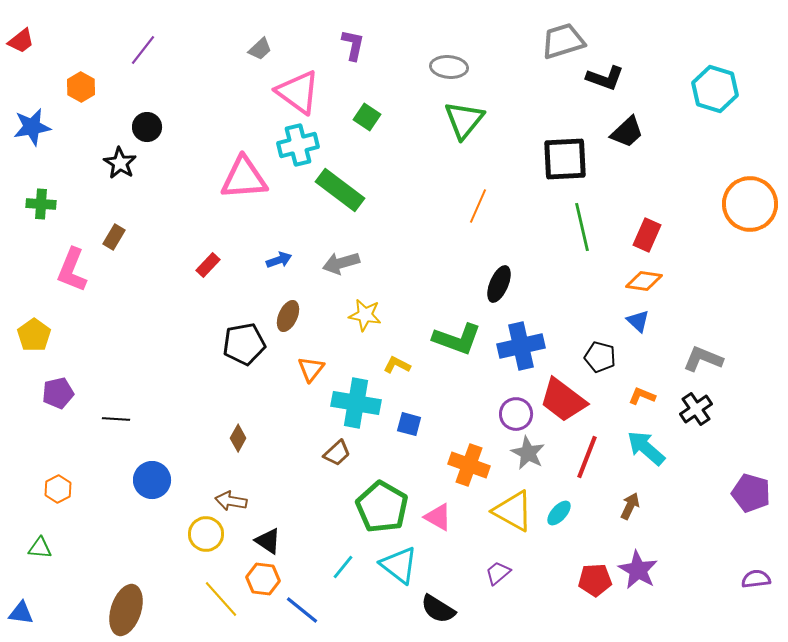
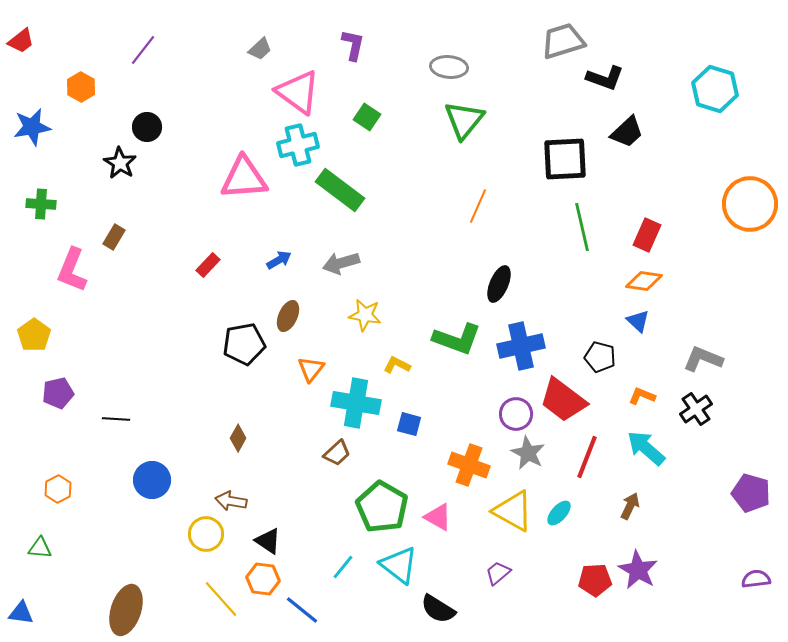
blue arrow at (279, 260): rotated 10 degrees counterclockwise
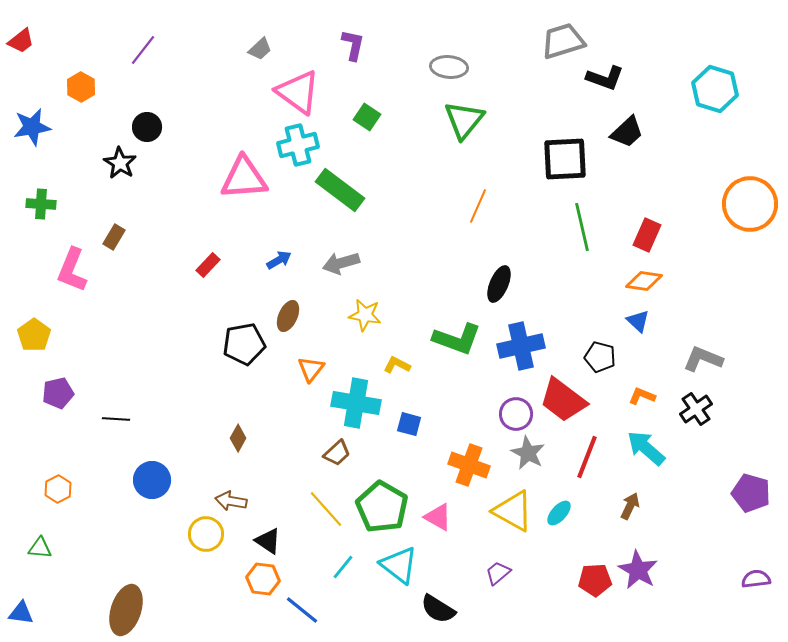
yellow line at (221, 599): moved 105 px right, 90 px up
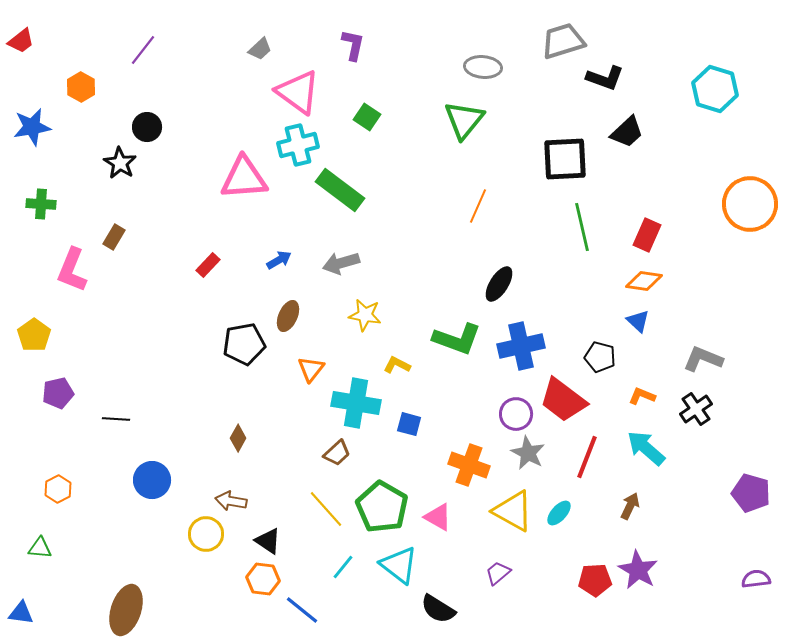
gray ellipse at (449, 67): moved 34 px right
black ellipse at (499, 284): rotated 9 degrees clockwise
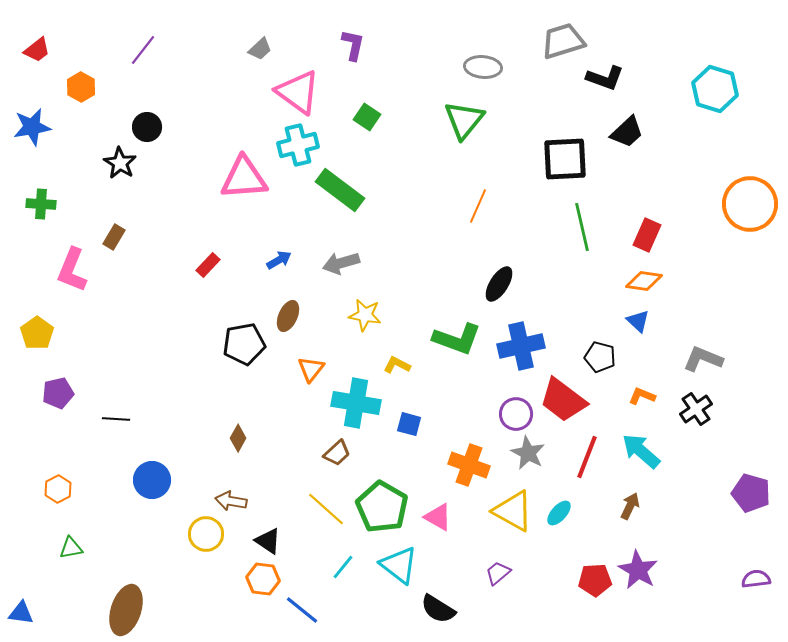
red trapezoid at (21, 41): moved 16 px right, 9 px down
yellow pentagon at (34, 335): moved 3 px right, 2 px up
cyan arrow at (646, 448): moved 5 px left, 3 px down
yellow line at (326, 509): rotated 6 degrees counterclockwise
green triangle at (40, 548): moved 31 px right; rotated 15 degrees counterclockwise
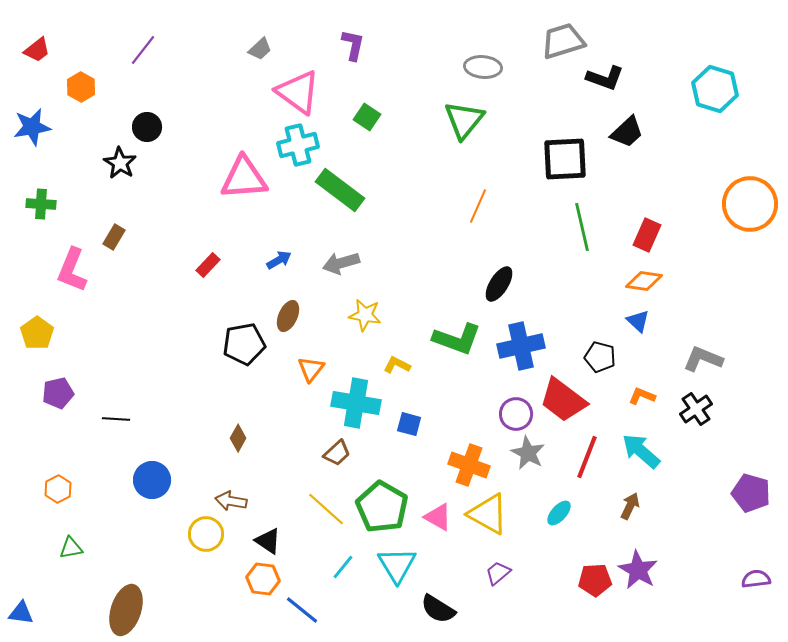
yellow triangle at (513, 511): moved 25 px left, 3 px down
cyan triangle at (399, 565): moved 2 px left; rotated 21 degrees clockwise
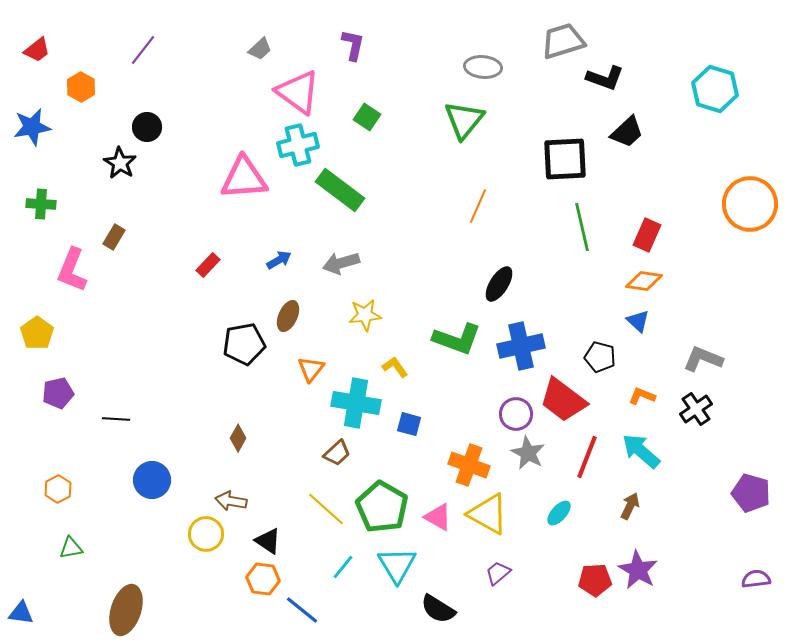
yellow star at (365, 315): rotated 16 degrees counterclockwise
yellow L-shape at (397, 365): moved 2 px left, 2 px down; rotated 28 degrees clockwise
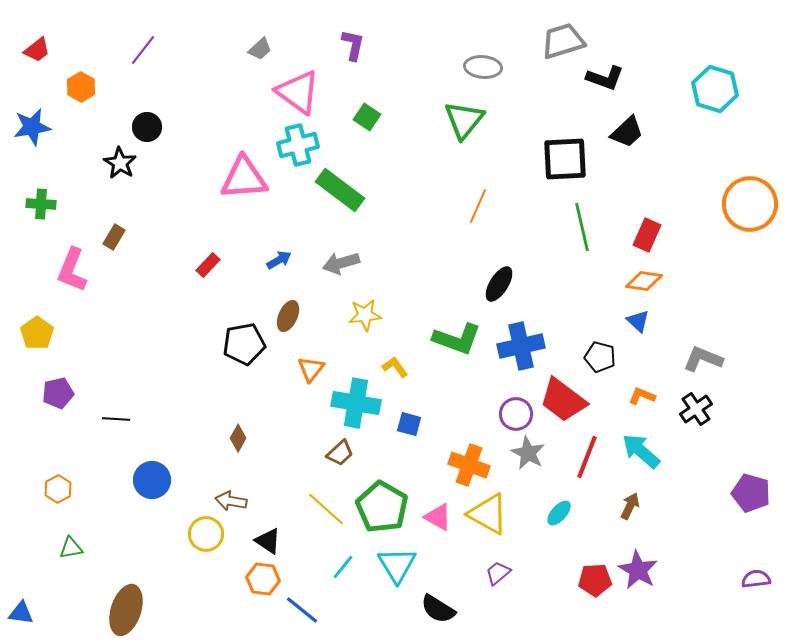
brown trapezoid at (337, 453): moved 3 px right
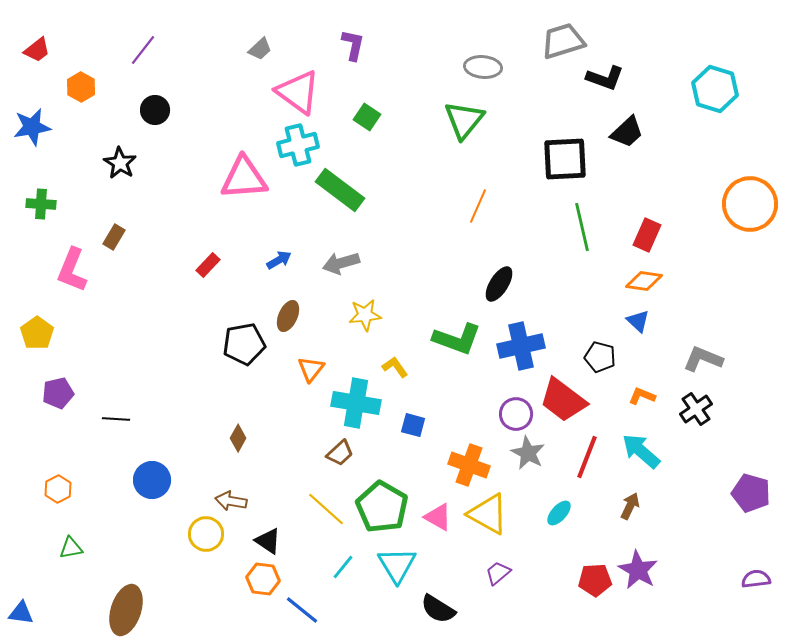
black circle at (147, 127): moved 8 px right, 17 px up
blue square at (409, 424): moved 4 px right, 1 px down
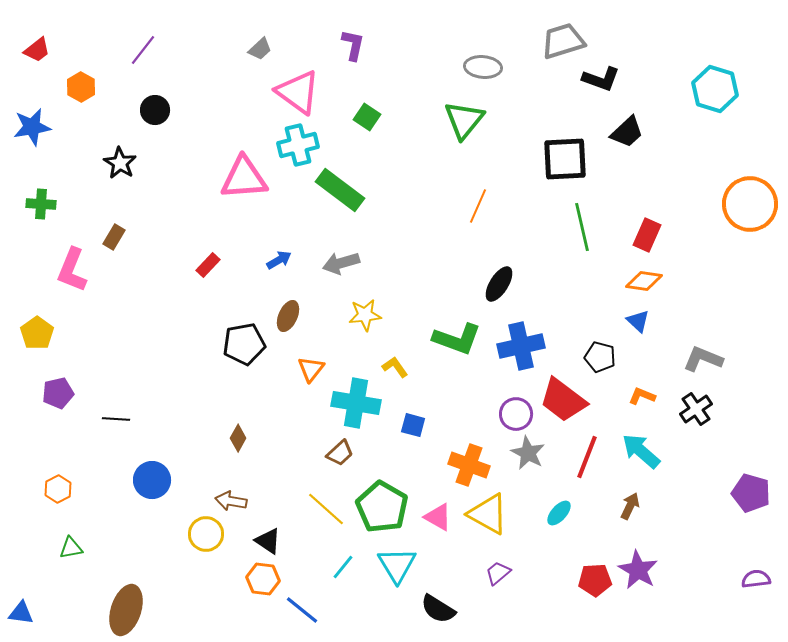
black L-shape at (605, 78): moved 4 px left, 1 px down
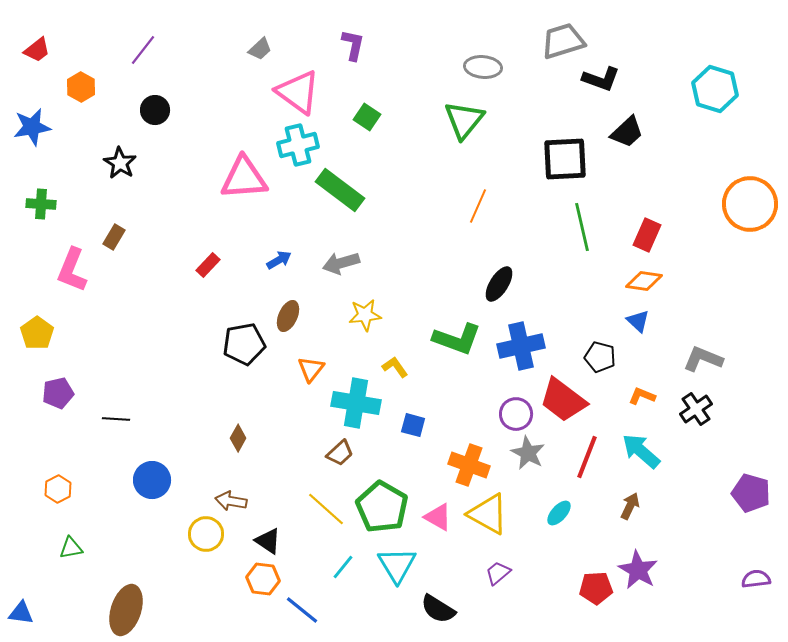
red pentagon at (595, 580): moved 1 px right, 8 px down
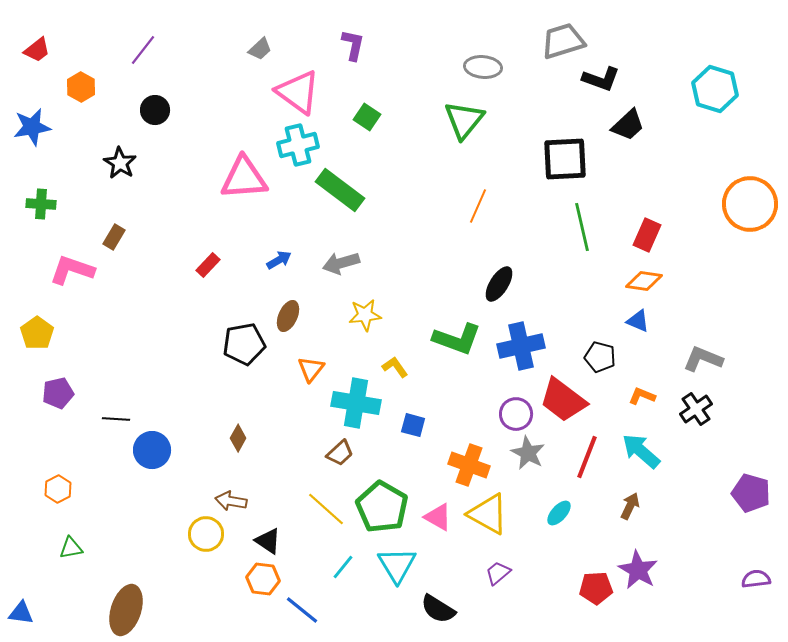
black trapezoid at (627, 132): moved 1 px right, 7 px up
pink L-shape at (72, 270): rotated 87 degrees clockwise
blue triangle at (638, 321): rotated 20 degrees counterclockwise
blue circle at (152, 480): moved 30 px up
